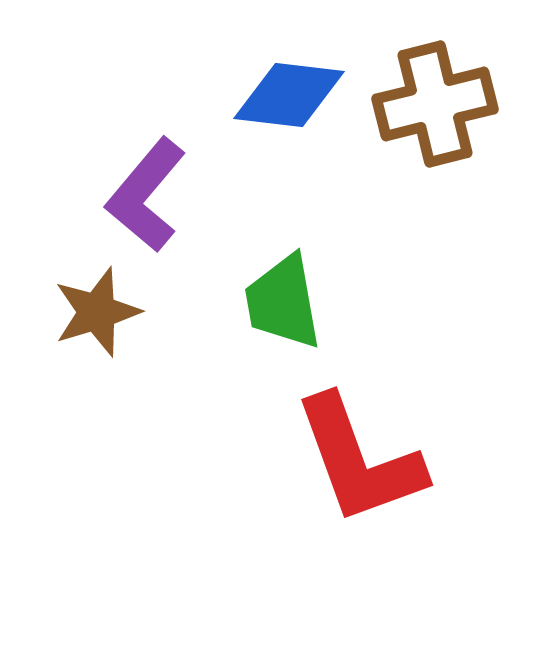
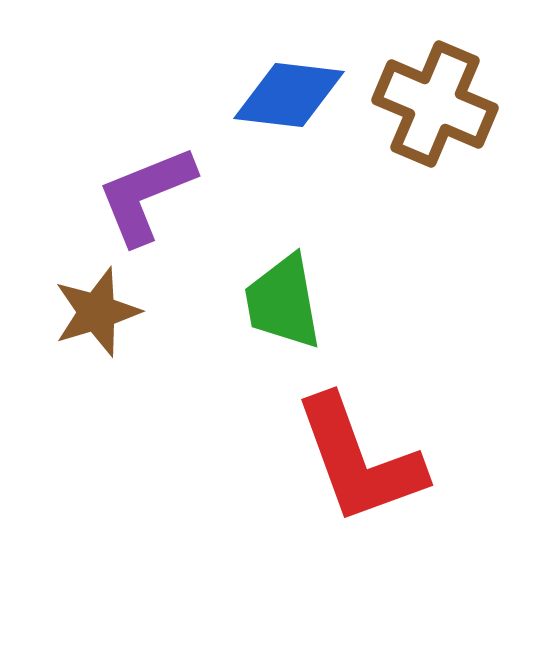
brown cross: rotated 37 degrees clockwise
purple L-shape: rotated 28 degrees clockwise
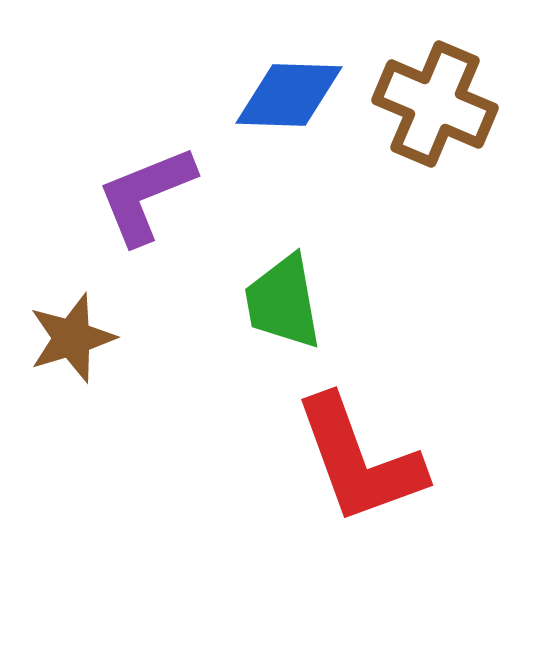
blue diamond: rotated 5 degrees counterclockwise
brown star: moved 25 px left, 26 px down
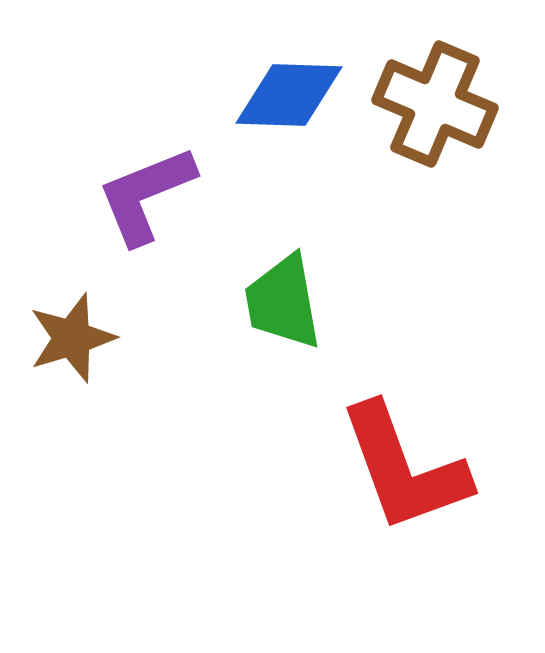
red L-shape: moved 45 px right, 8 px down
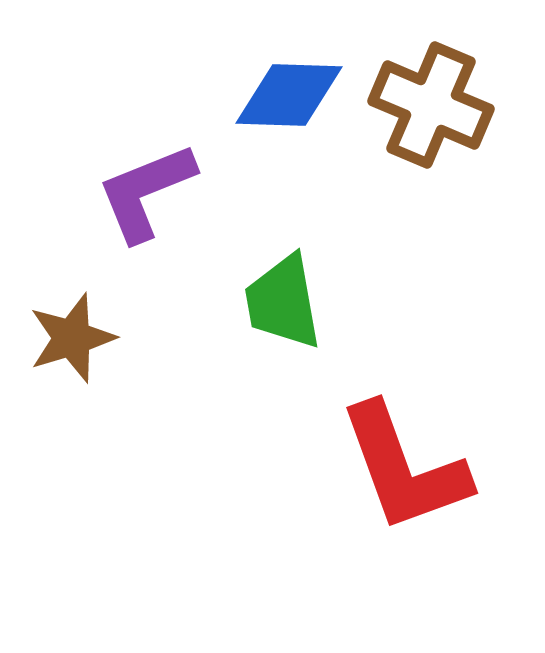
brown cross: moved 4 px left, 1 px down
purple L-shape: moved 3 px up
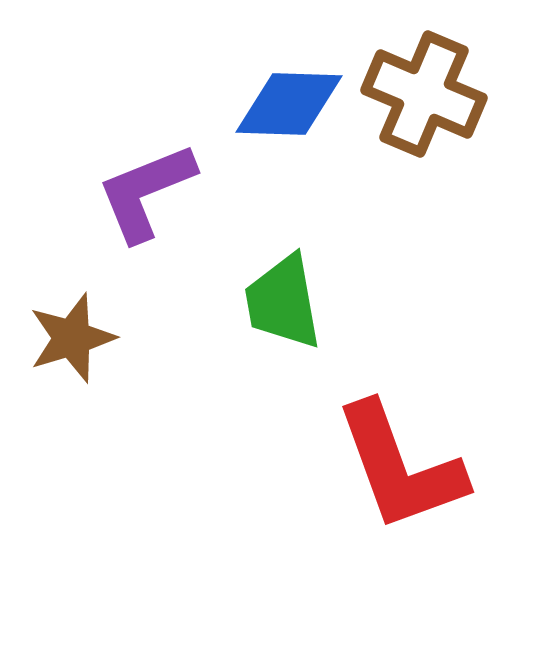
blue diamond: moved 9 px down
brown cross: moved 7 px left, 11 px up
red L-shape: moved 4 px left, 1 px up
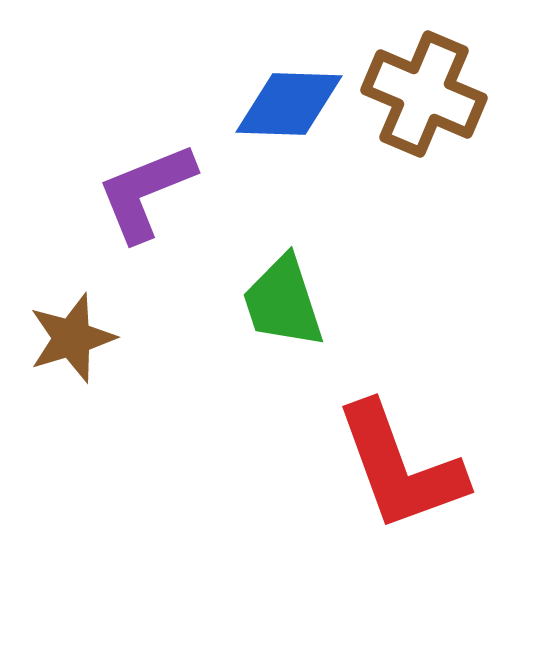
green trapezoid: rotated 8 degrees counterclockwise
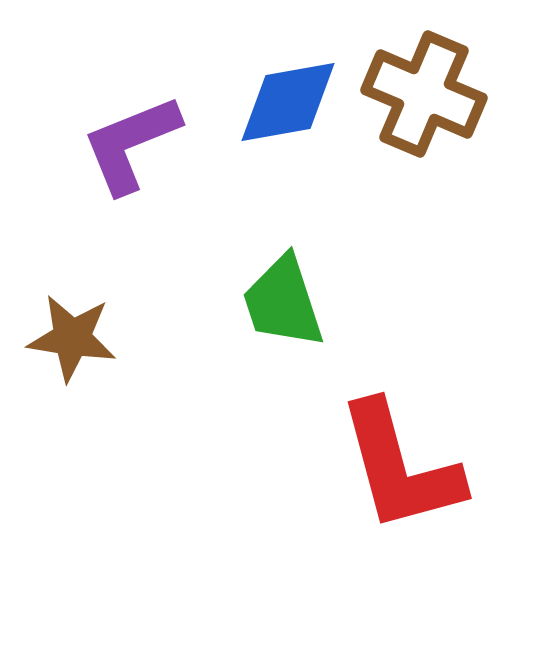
blue diamond: moved 1 px left, 2 px up; rotated 12 degrees counterclockwise
purple L-shape: moved 15 px left, 48 px up
brown star: rotated 26 degrees clockwise
red L-shape: rotated 5 degrees clockwise
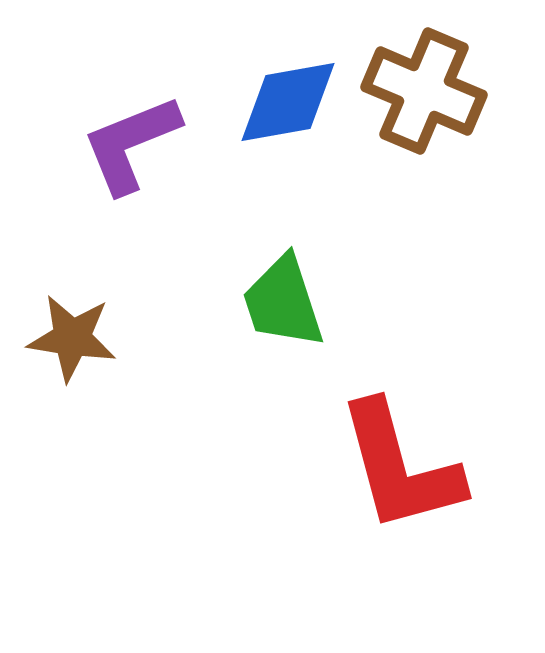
brown cross: moved 3 px up
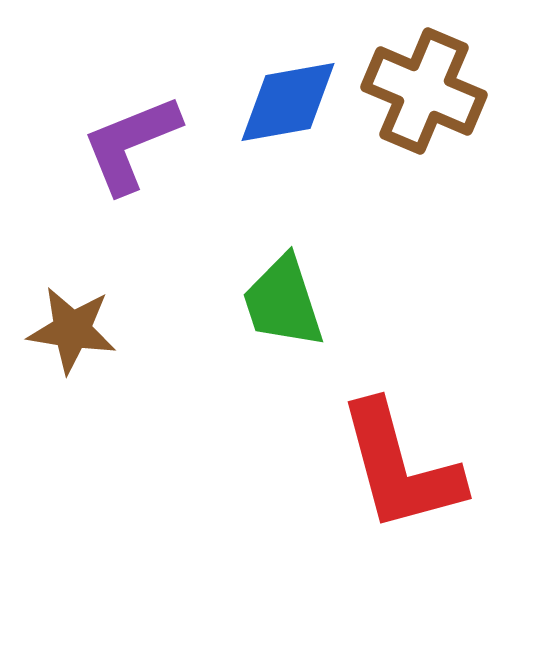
brown star: moved 8 px up
